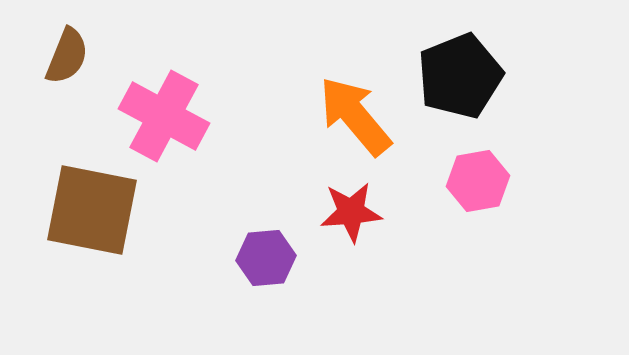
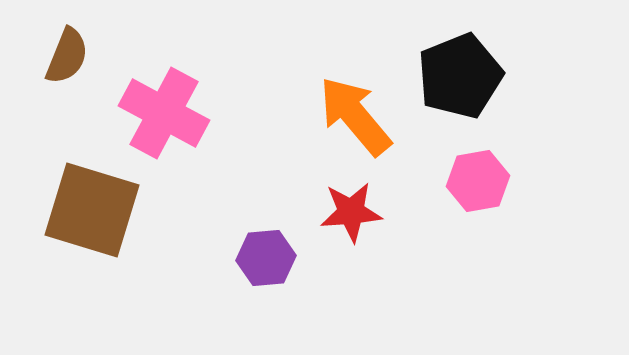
pink cross: moved 3 px up
brown square: rotated 6 degrees clockwise
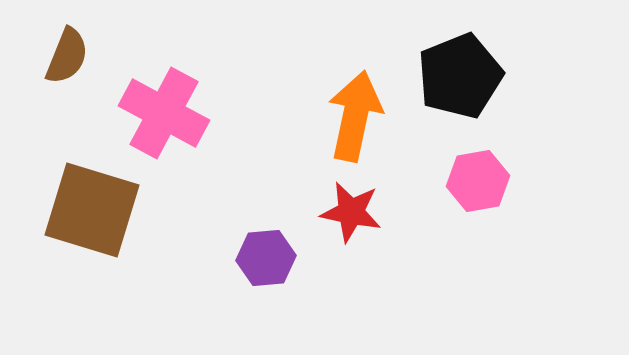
orange arrow: rotated 52 degrees clockwise
red star: rotated 16 degrees clockwise
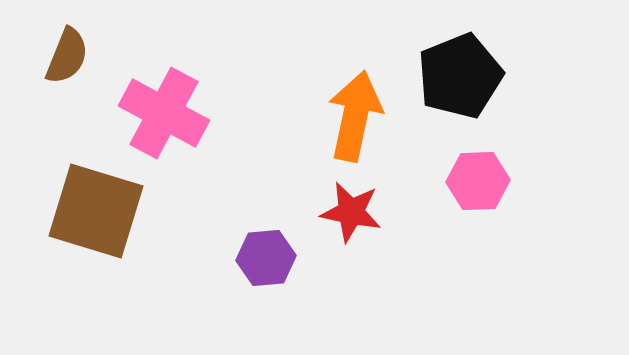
pink hexagon: rotated 8 degrees clockwise
brown square: moved 4 px right, 1 px down
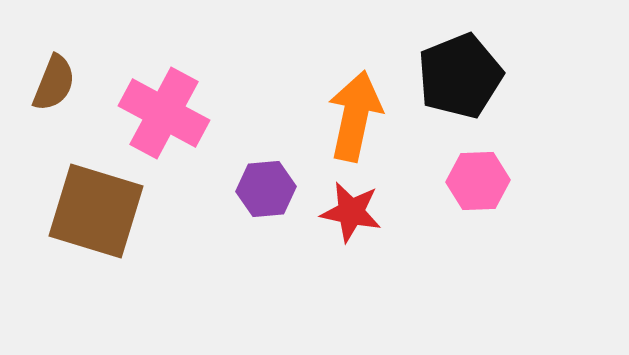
brown semicircle: moved 13 px left, 27 px down
purple hexagon: moved 69 px up
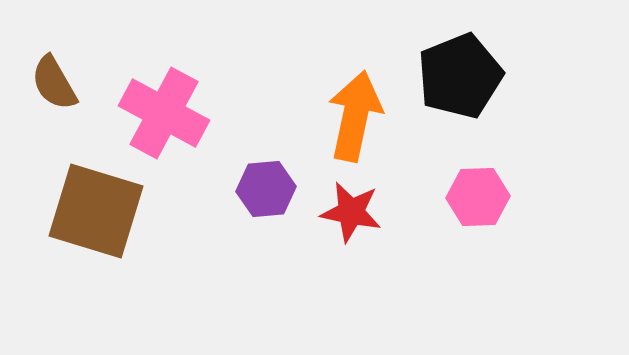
brown semicircle: rotated 128 degrees clockwise
pink hexagon: moved 16 px down
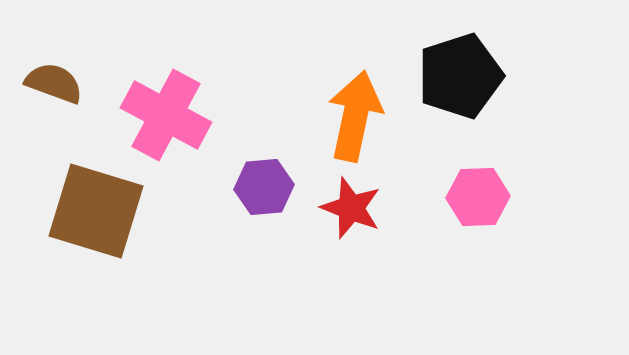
black pentagon: rotated 4 degrees clockwise
brown semicircle: rotated 140 degrees clockwise
pink cross: moved 2 px right, 2 px down
purple hexagon: moved 2 px left, 2 px up
red star: moved 4 px up; rotated 10 degrees clockwise
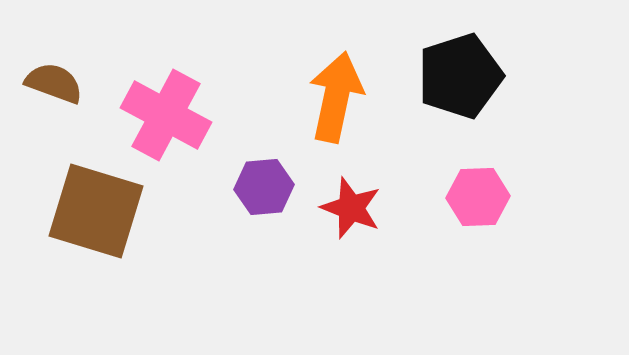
orange arrow: moved 19 px left, 19 px up
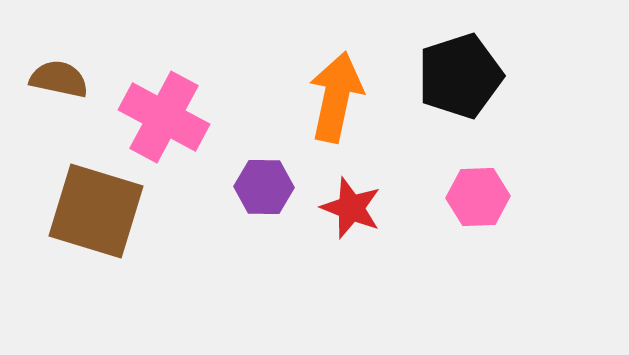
brown semicircle: moved 5 px right, 4 px up; rotated 8 degrees counterclockwise
pink cross: moved 2 px left, 2 px down
purple hexagon: rotated 6 degrees clockwise
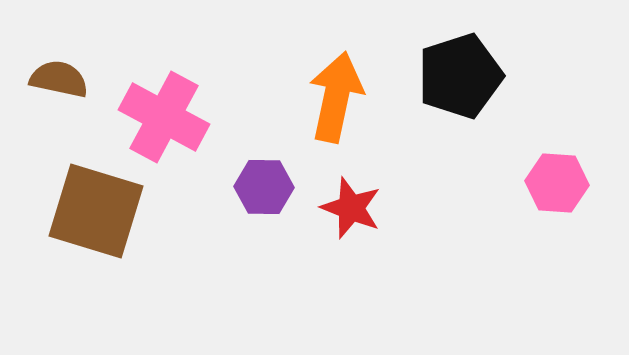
pink hexagon: moved 79 px right, 14 px up; rotated 6 degrees clockwise
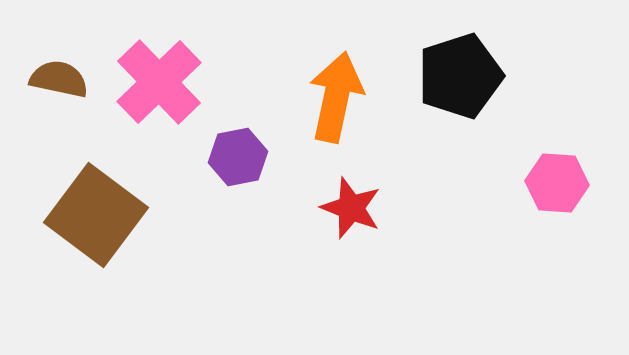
pink cross: moved 5 px left, 35 px up; rotated 18 degrees clockwise
purple hexagon: moved 26 px left, 30 px up; rotated 12 degrees counterclockwise
brown square: moved 4 px down; rotated 20 degrees clockwise
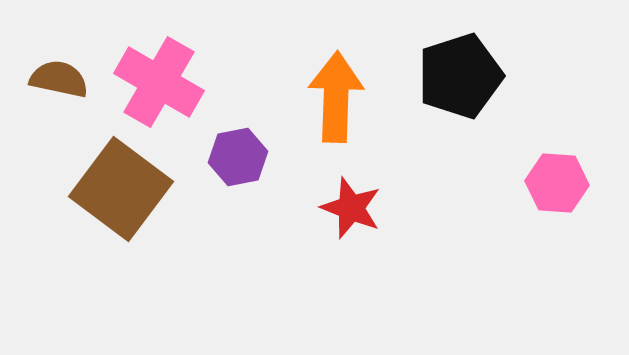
pink cross: rotated 16 degrees counterclockwise
orange arrow: rotated 10 degrees counterclockwise
brown square: moved 25 px right, 26 px up
